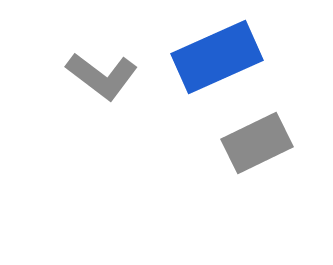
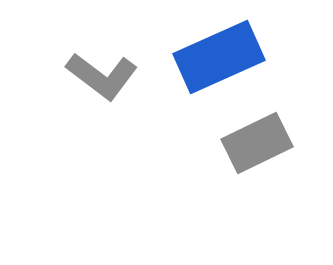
blue rectangle: moved 2 px right
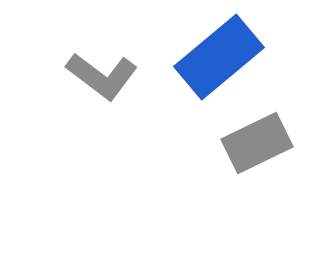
blue rectangle: rotated 16 degrees counterclockwise
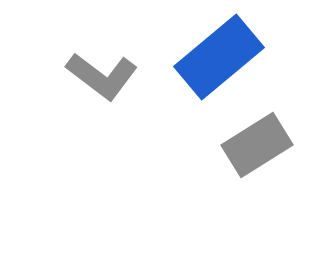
gray rectangle: moved 2 px down; rotated 6 degrees counterclockwise
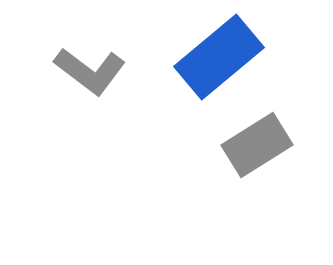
gray L-shape: moved 12 px left, 5 px up
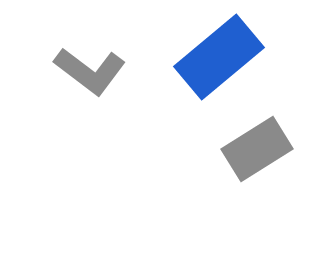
gray rectangle: moved 4 px down
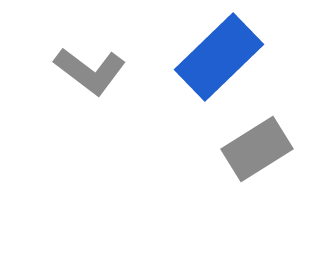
blue rectangle: rotated 4 degrees counterclockwise
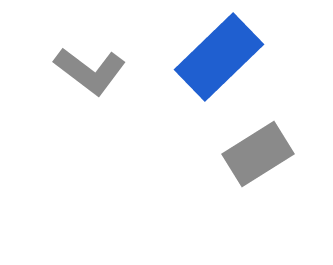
gray rectangle: moved 1 px right, 5 px down
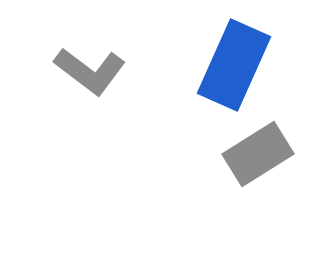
blue rectangle: moved 15 px right, 8 px down; rotated 22 degrees counterclockwise
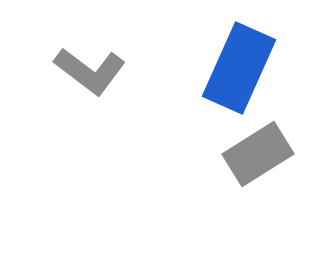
blue rectangle: moved 5 px right, 3 px down
